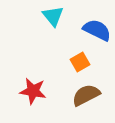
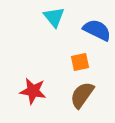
cyan triangle: moved 1 px right, 1 px down
orange square: rotated 18 degrees clockwise
brown semicircle: moved 4 px left; rotated 28 degrees counterclockwise
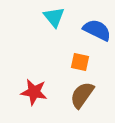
orange square: rotated 24 degrees clockwise
red star: moved 1 px right, 1 px down
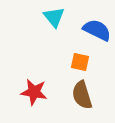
brown semicircle: rotated 52 degrees counterclockwise
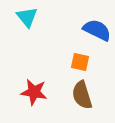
cyan triangle: moved 27 px left
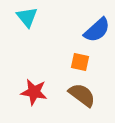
blue semicircle: rotated 112 degrees clockwise
brown semicircle: rotated 144 degrees clockwise
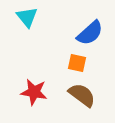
blue semicircle: moved 7 px left, 3 px down
orange square: moved 3 px left, 1 px down
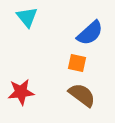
red star: moved 13 px left; rotated 16 degrees counterclockwise
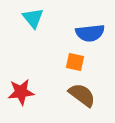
cyan triangle: moved 6 px right, 1 px down
blue semicircle: rotated 36 degrees clockwise
orange square: moved 2 px left, 1 px up
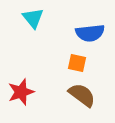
orange square: moved 2 px right, 1 px down
red star: rotated 12 degrees counterclockwise
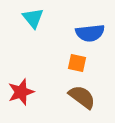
brown semicircle: moved 2 px down
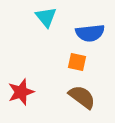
cyan triangle: moved 13 px right, 1 px up
orange square: moved 1 px up
